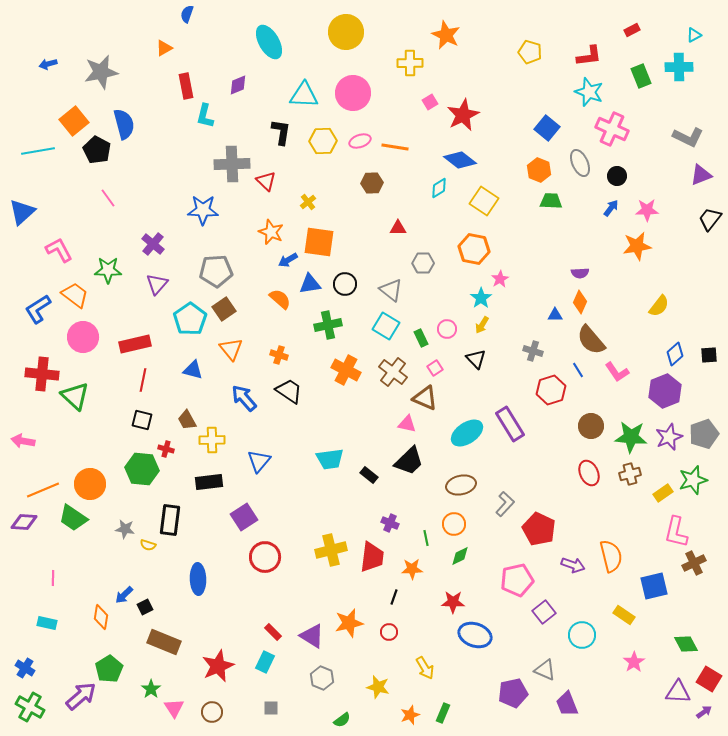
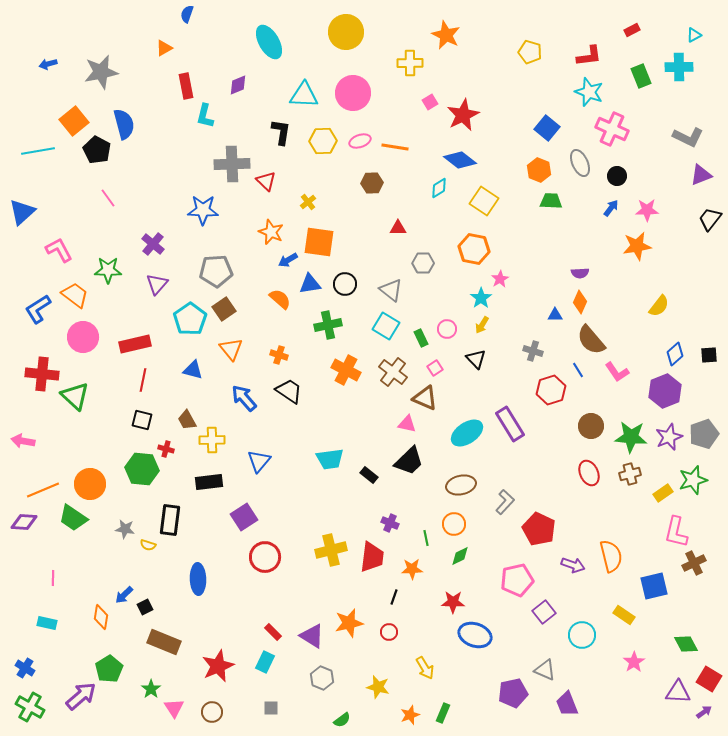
gray L-shape at (505, 504): moved 2 px up
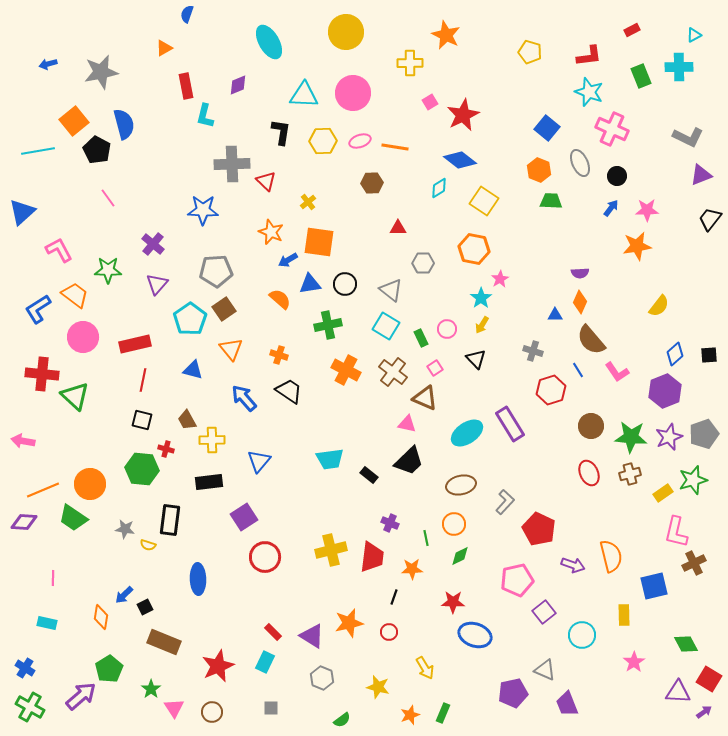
yellow rectangle at (624, 615): rotated 55 degrees clockwise
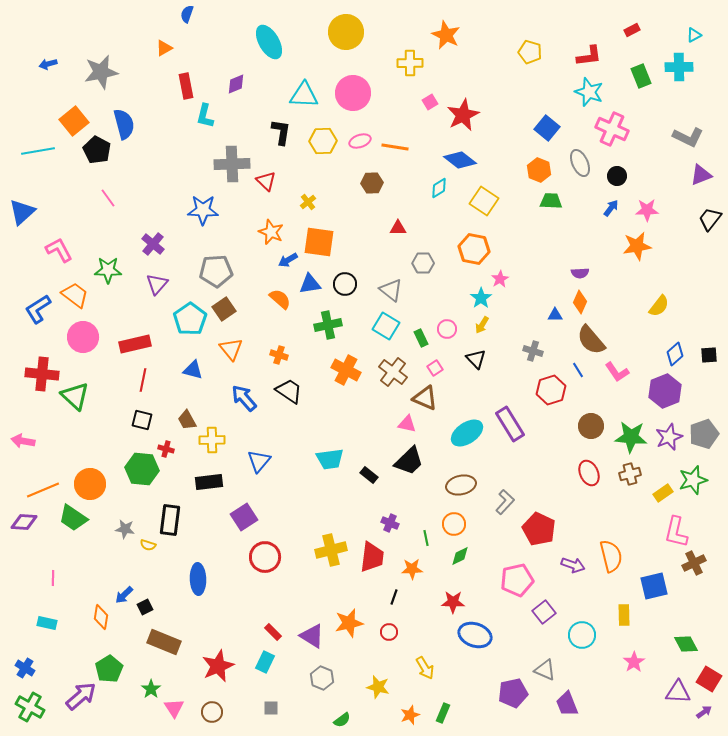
purple diamond at (238, 85): moved 2 px left, 1 px up
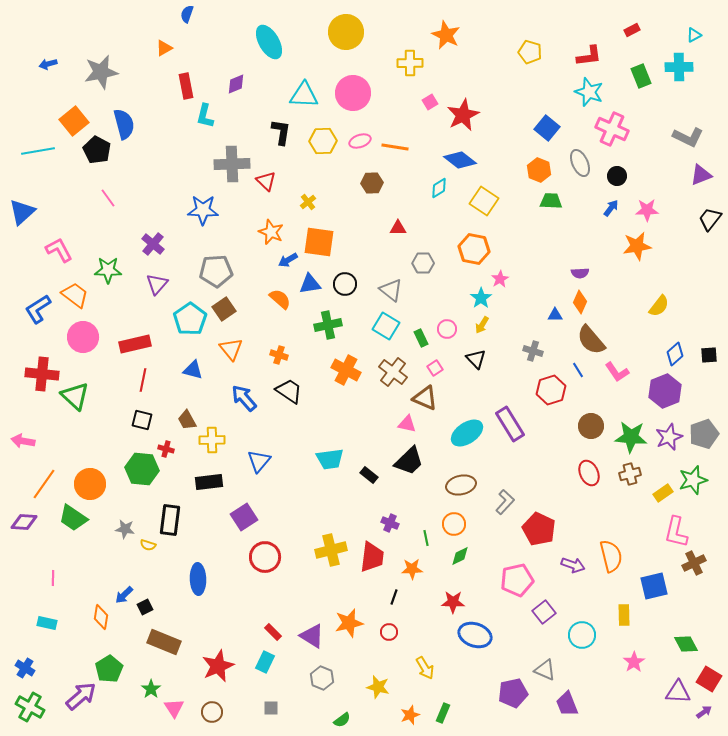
orange line at (43, 490): moved 1 px right, 6 px up; rotated 32 degrees counterclockwise
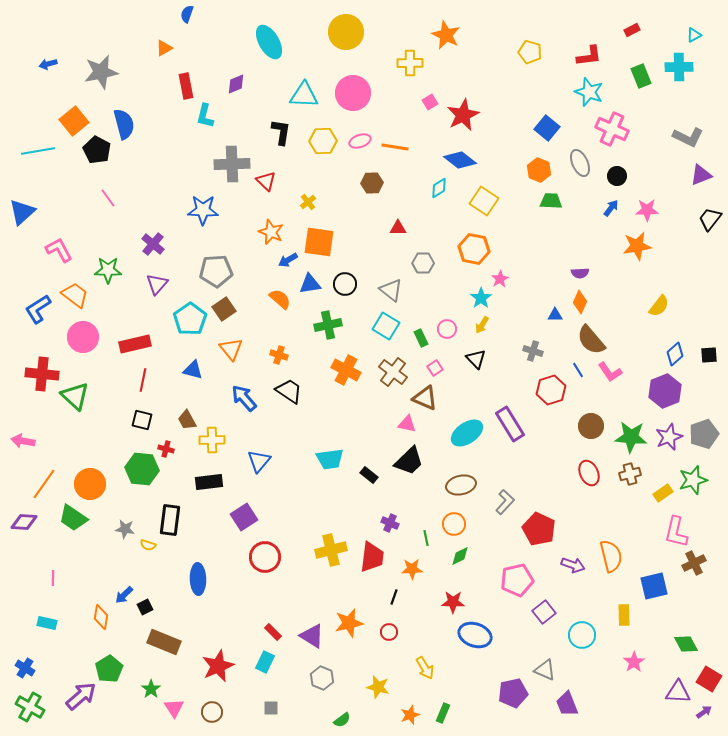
pink L-shape at (617, 372): moved 7 px left
